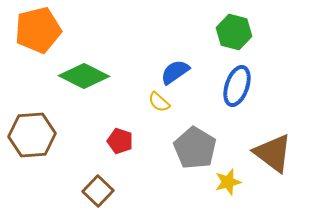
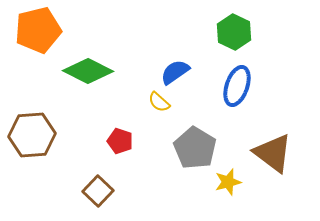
green hexagon: rotated 12 degrees clockwise
green diamond: moved 4 px right, 5 px up
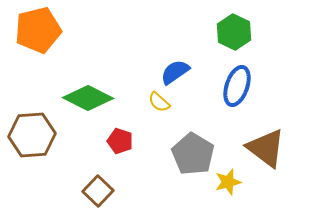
green diamond: moved 27 px down
gray pentagon: moved 2 px left, 6 px down
brown triangle: moved 7 px left, 5 px up
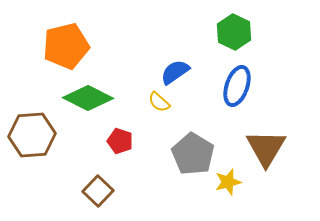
orange pentagon: moved 28 px right, 16 px down
brown triangle: rotated 24 degrees clockwise
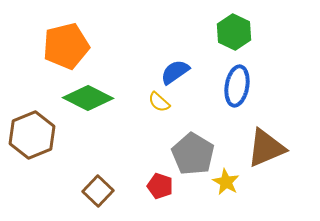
blue ellipse: rotated 9 degrees counterclockwise
brown hexagon: rotated 18 degrees counterclockwise
red pentagon: moved 40 px right, 45 px down
brown triangle: rotated 36 degrees clockwise
yellow star: moved 2 px left; rotated 28 degrees counterclockwise
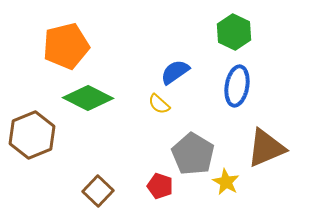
yellow semicircle: moved 2 px down
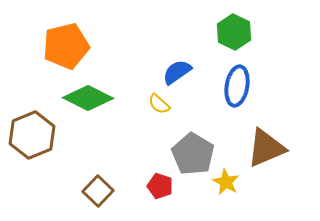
blue semicircle: moved 2 px right
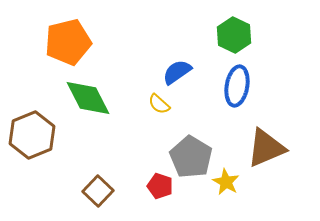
green hexagon: moved 3 px down
orange pentagon: moved 2 px right, 4 px up
green diamond: rotated 36 degrees clockwise
gray pentagon: moved 2 px left, 3 px down
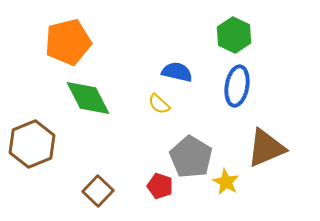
blue semicircle: rotated 48 degrees clockwise
brown hexagon: moved 9 px down
